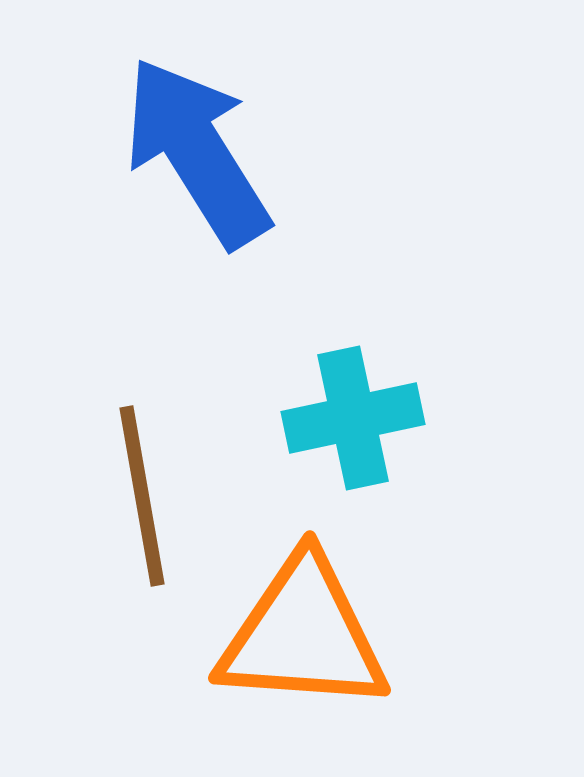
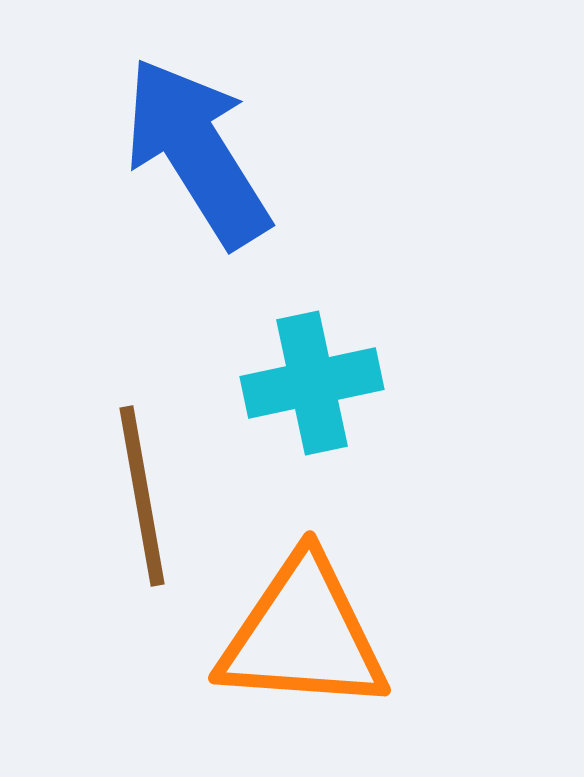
cyan cross: moved 41 px left, 35 px up
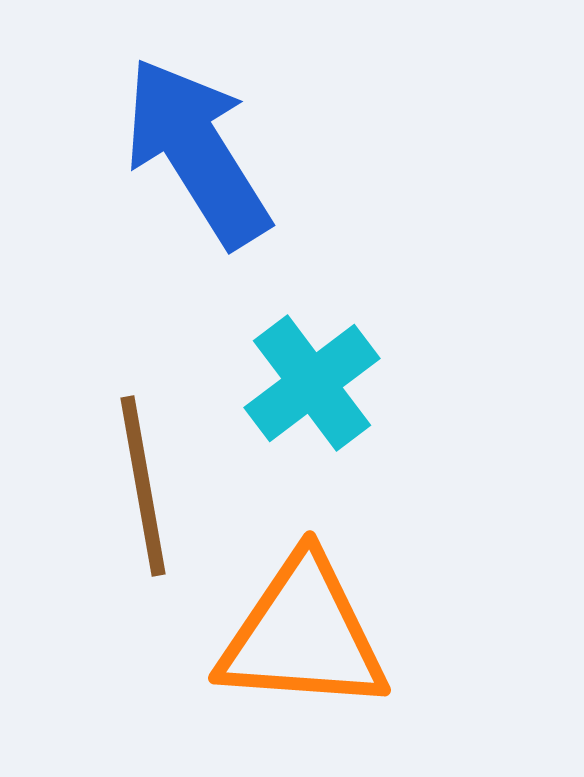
cyan cross: rotated 25 degrees counterclockwise
brown line: moved 1 px right, 10 px up
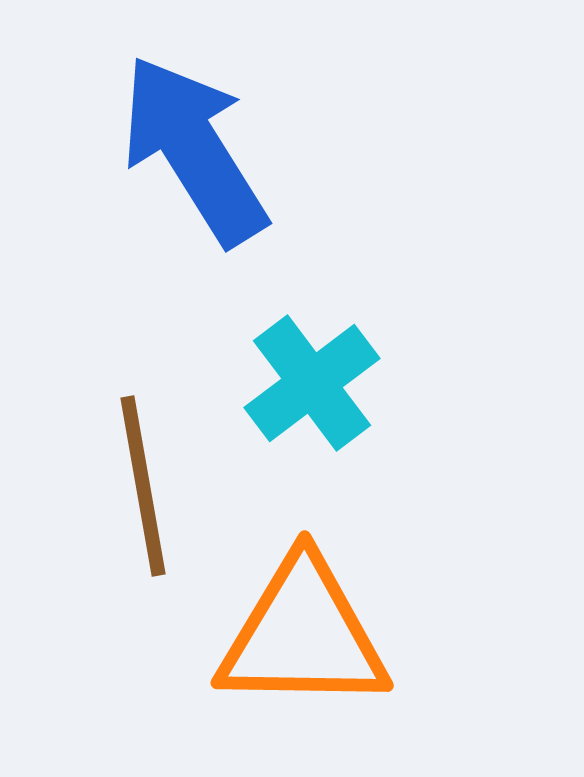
blue arrow: moved 3 px left, 2 px up
orange triangle: rotated 3 degrees counterclockwise
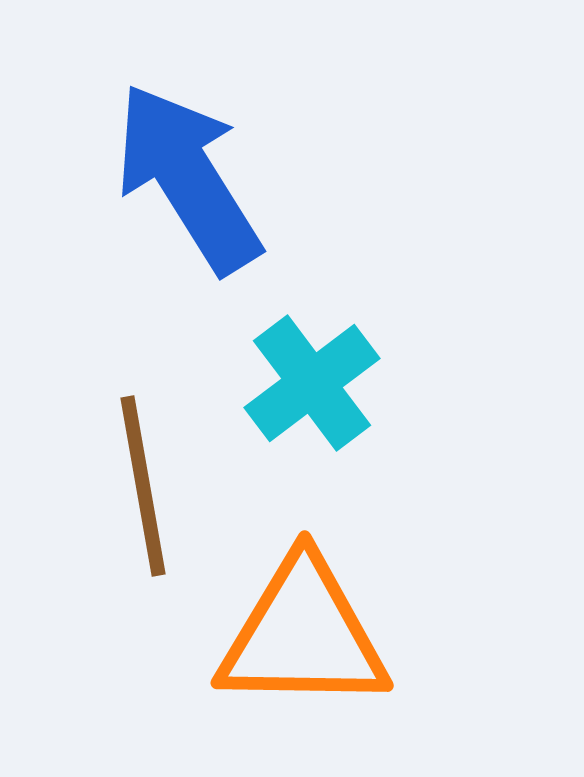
blue arrow: moved 6 px left, 28 px down
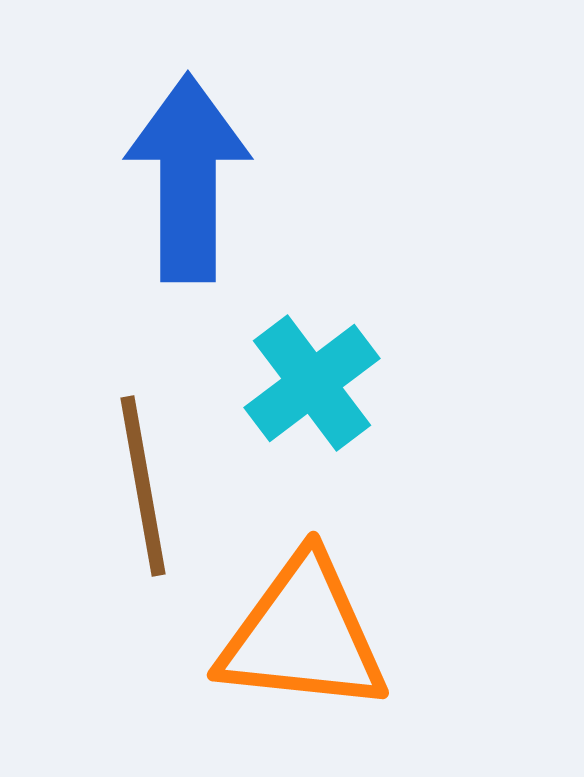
blue arrow: rotated 32 degrees clockwise
orange triangle: rotated 5 degrees clockwise
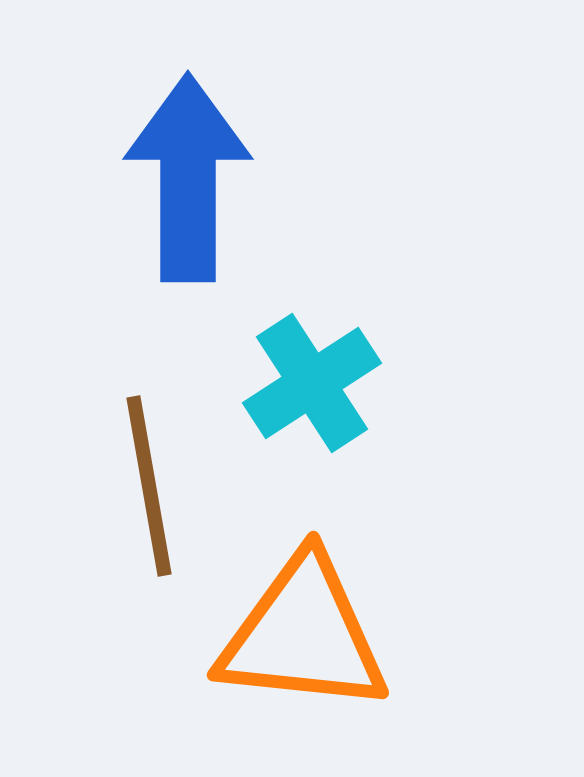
cyan cross: rotated 4 degrees clockwise
brown line: moved 6 px right
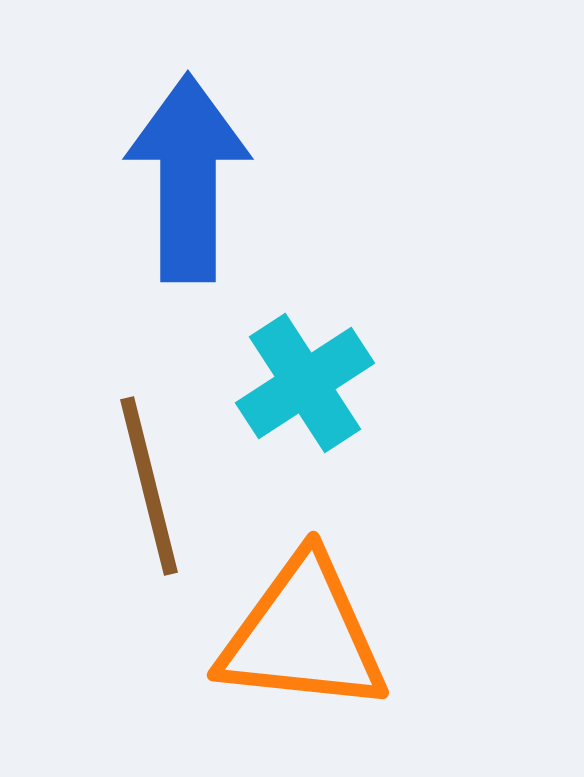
cyan cross: moved 7 px left
brown line: rotated 4 degrees counterclockwise
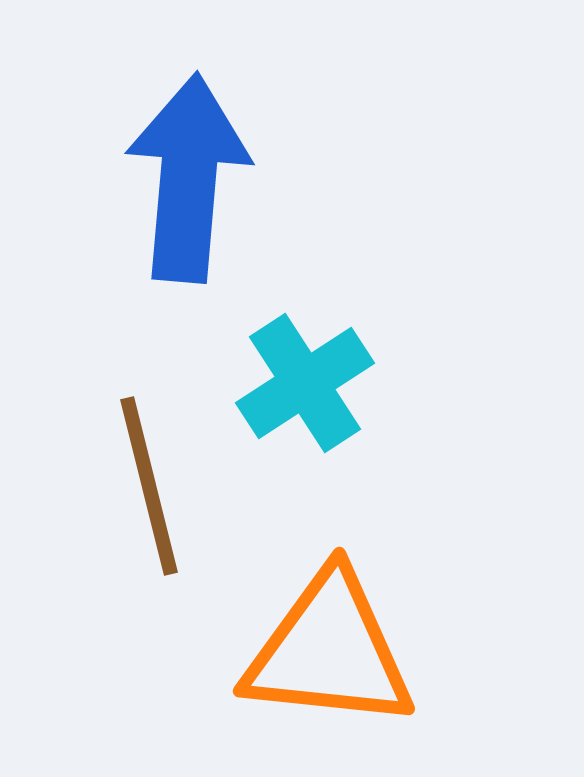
blue arrow: rotated 5 degrees clockwise
orange triangle: moved 26 px right, 16 px down
